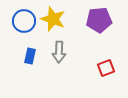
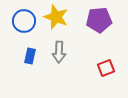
yellow star: moved 3 px right, 2 px up
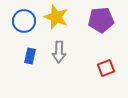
purple pentagon: moved 2 px right
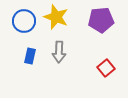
red square: rotated 18 degrees counterclockwise
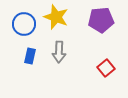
blue circle: moved 3 px down
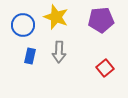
blue circle: moved 1 px left, 1 px down
red square: moved 1 px left
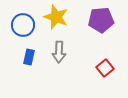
blue rectangle: moved 1 px left, 1 px down
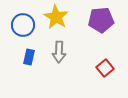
yellow star: rotated 10 degrees clockwise
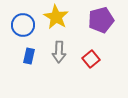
purple pentagon: rotated 10 degrees counterclockwise
blue rectangle: moved 1 px up
red square: moved 14 px left, 9 px up
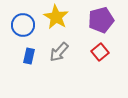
gray arrow: rotated 40 degrees clockwise
red square: moved 9 px right, 7 px up
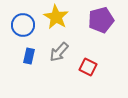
red square: moved 12 px left, 15 px down; rotated 24 degrees counterclockwise
